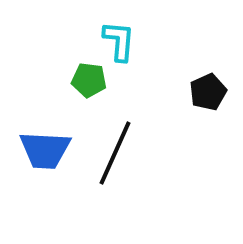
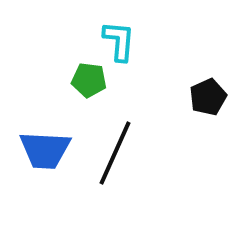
black pentagon: moved 5 px down
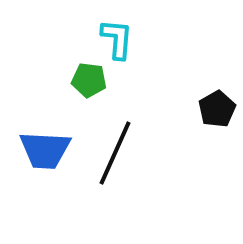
cyan L-shape: moved 2 px left, 2 px up
black pentagon: moved 9 px right, 12 px down; rotated 6 degrees counterclockwise
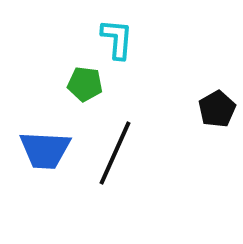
green pentagon: moved 4 px left, 4 px down
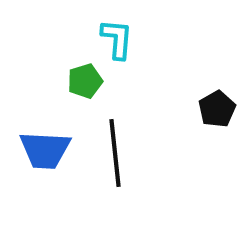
green pentagon: moved 3 px up; rotated 24 degrees counterclockwise
black line: rotated 30 degrees counterclockwise
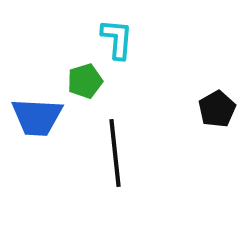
blue trapezoid: moved 8 px left, 33 px up
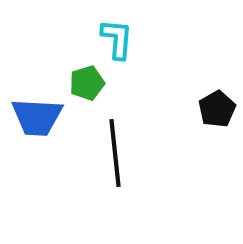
green pentagon: moved 2 px right, 2 px down
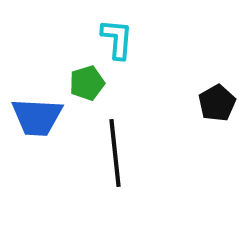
black pentagon: moved 6 px up
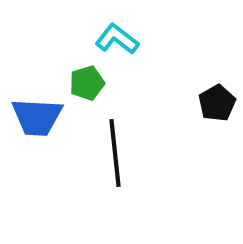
cyan L-shape: rotated 57 degrees counterclockwise
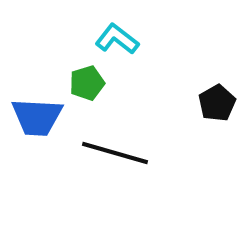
black line: rotated 68 degrees counterclockwise
